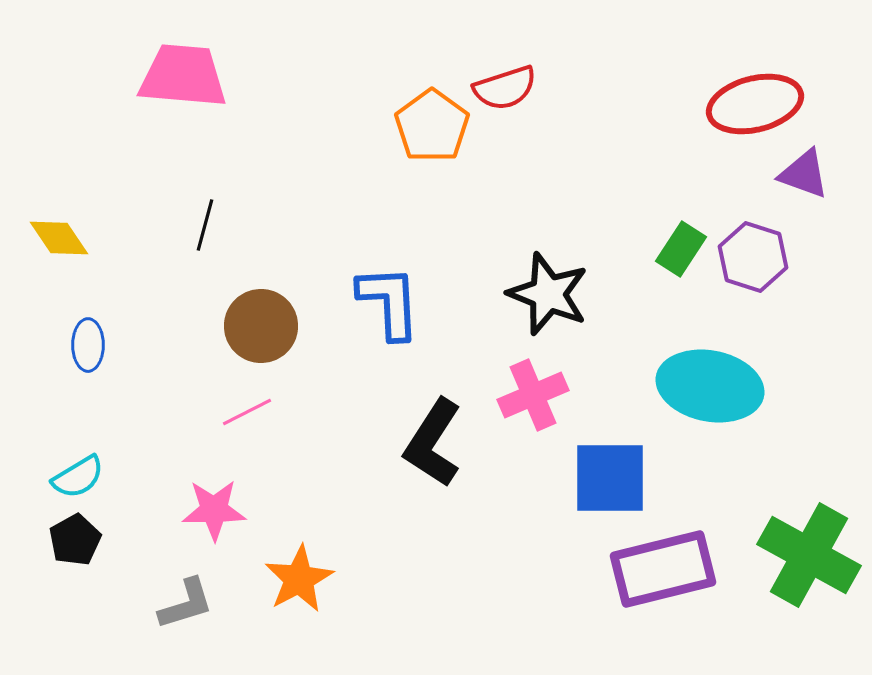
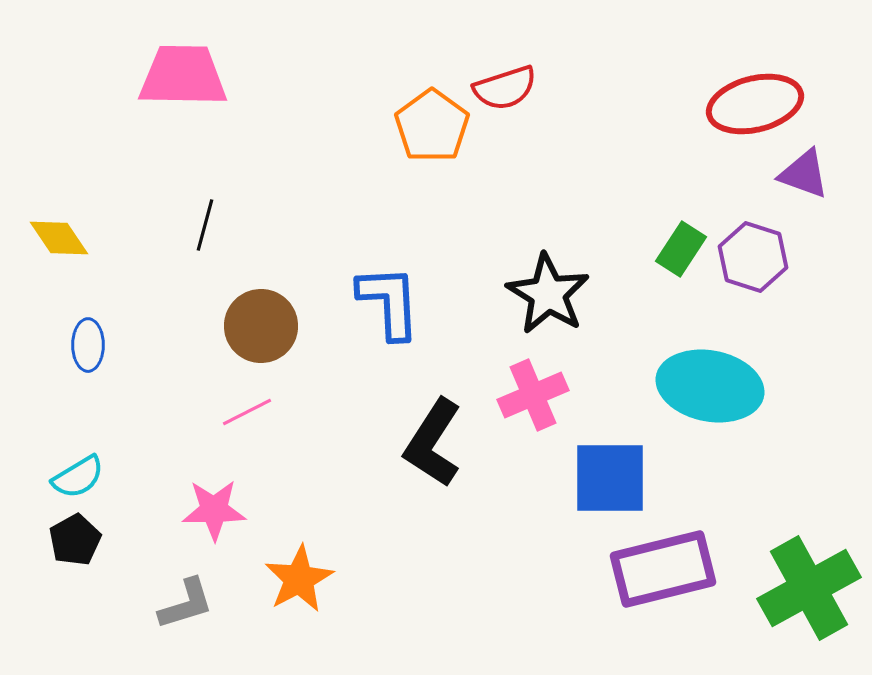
pink trapezoid: rotated 4 degrees counterclockwise
black star: rotated 10 degrees clockwise
green cross: moved 33 px down; rotated 32 degrees clockwise
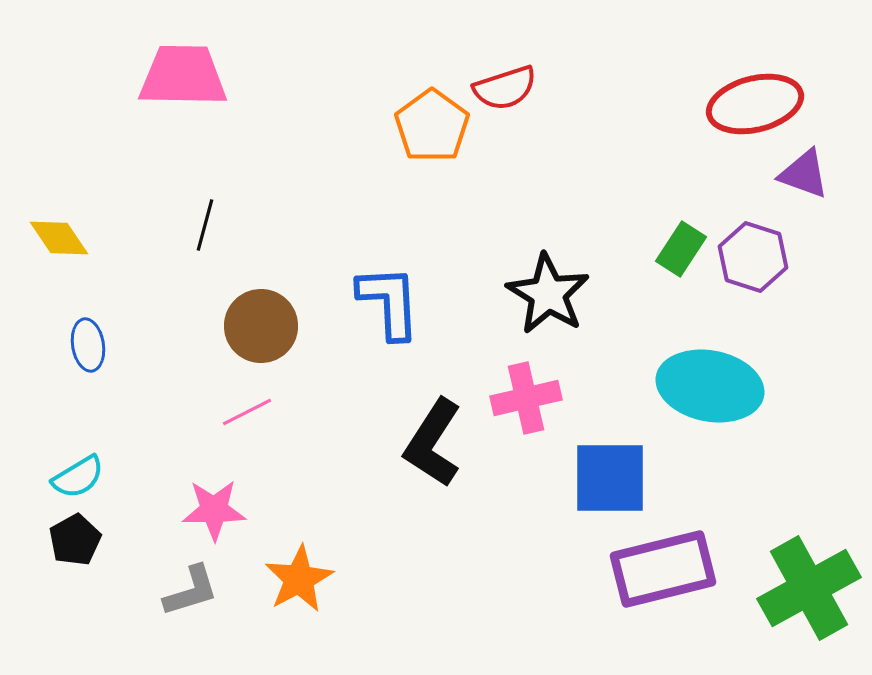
blue ellipse: rotated 9 degrees counterclockwise
pink cross: moved 7 px left, 3 px down; rotated 10 degrees clockwise
gray L-shape: moved 5 px right, 13 px up
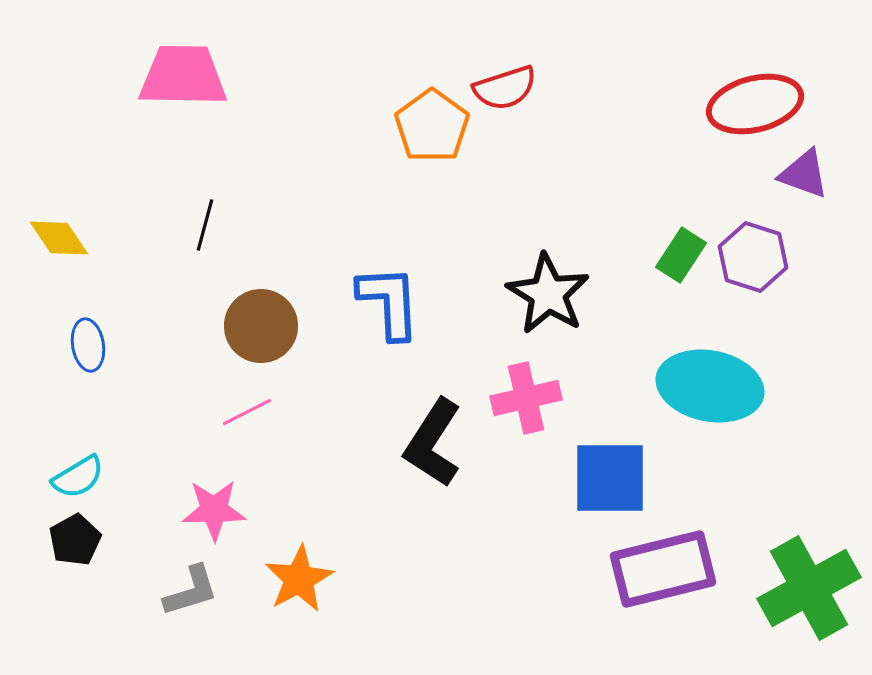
green rectangle: moved 6 px down
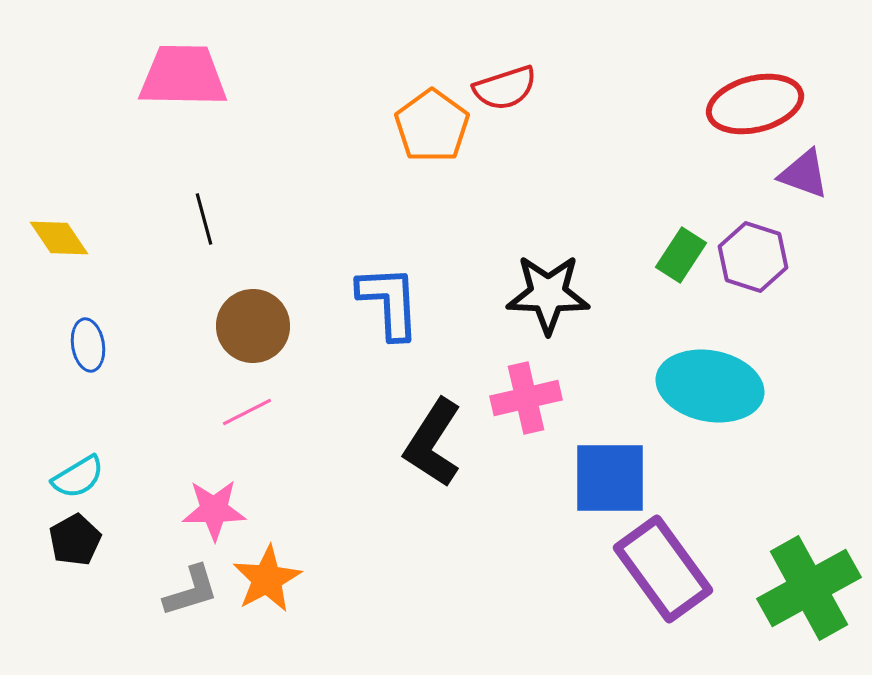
black line: moved 1 px left, 6 px up; rotated 30 degrees counterclockwise
black star: rotated 30 degrees counterclockwise
brown circle: moved 8 px left
purple rectangle: rotated 68 degrees clockwise
orange star: moved 32 px left
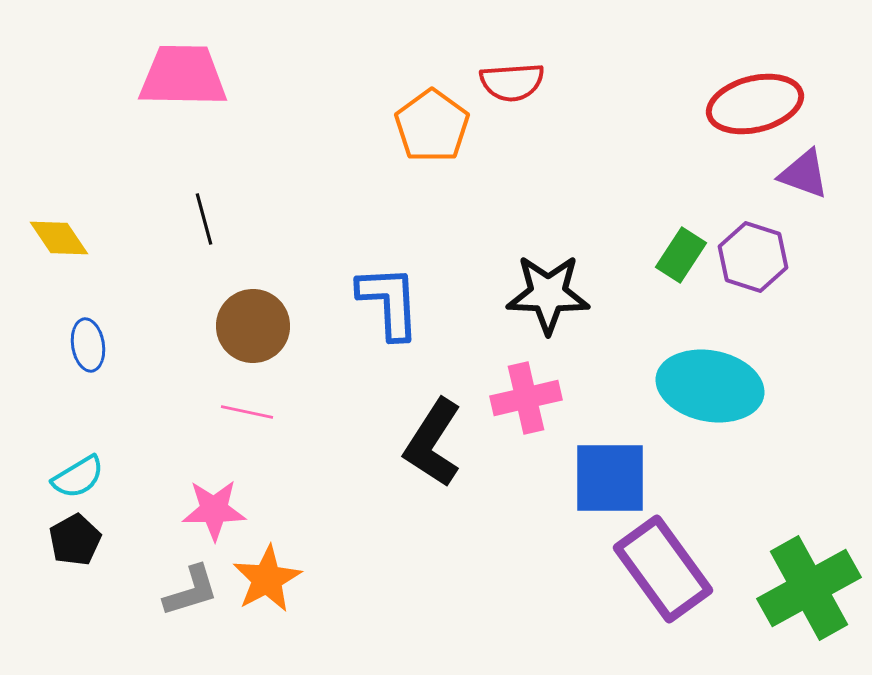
red semicircle: moved 7 px right, 6 px up; rotated 14 degrees clockwise
pink line: rotated 39 degrees clockwise
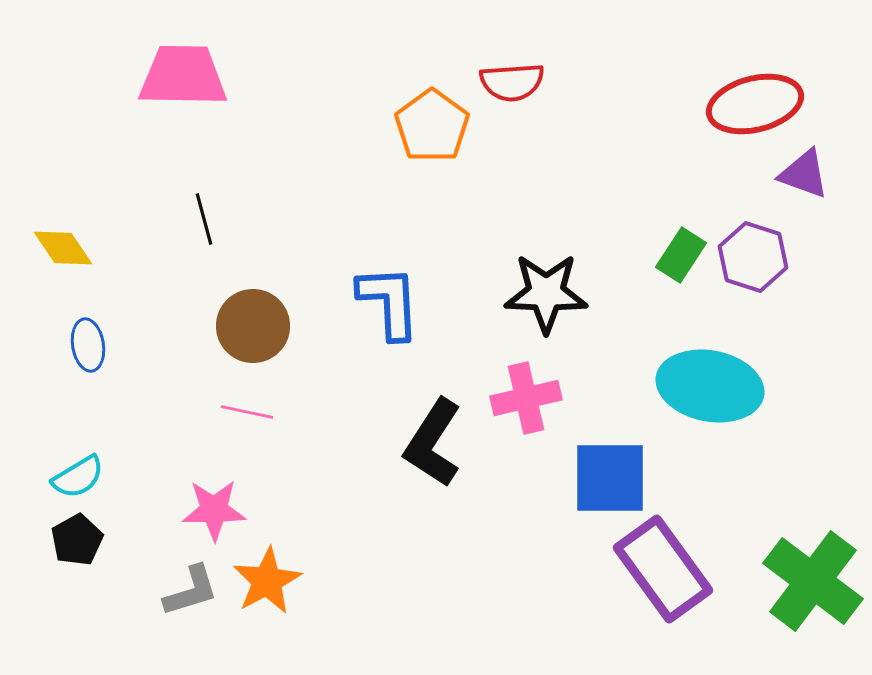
yellow diamond: moved 4 px right, 10 px down
black star: moved 2 px left, 1 px up
black pentagon: moved 2 px right
orange star: moved 2 px down
green cross: moved 4 px right, 7 px up; rotated 24 degrees counterclockwise
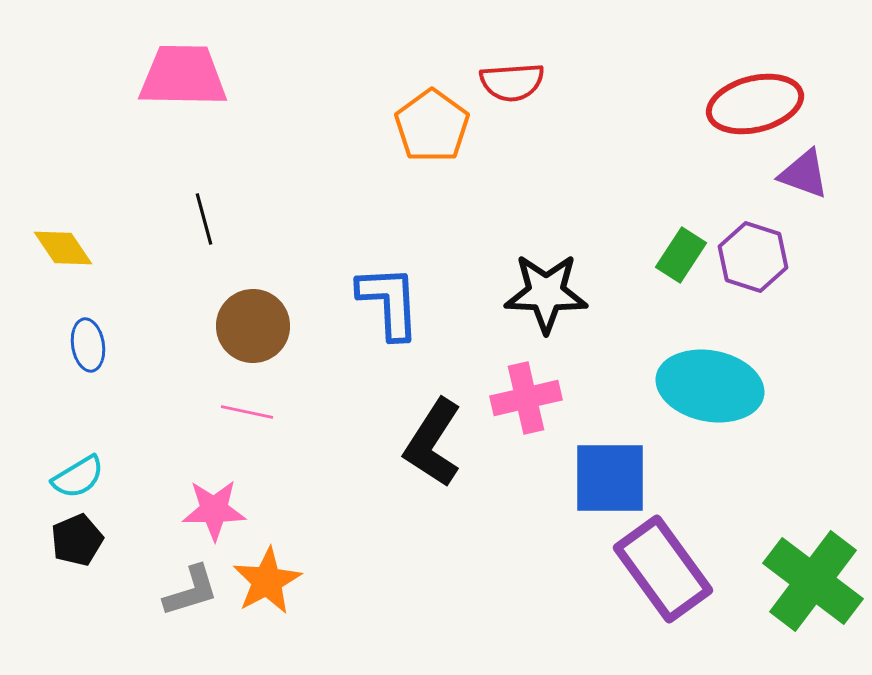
black pentagon: rotated 6 degrees clockwise
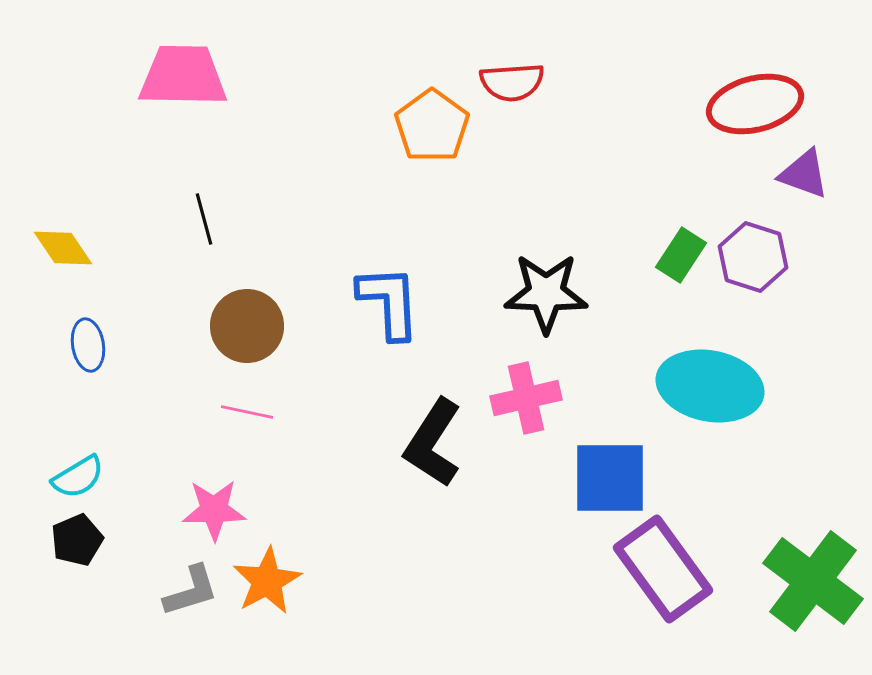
brown circle: moved 6 px left
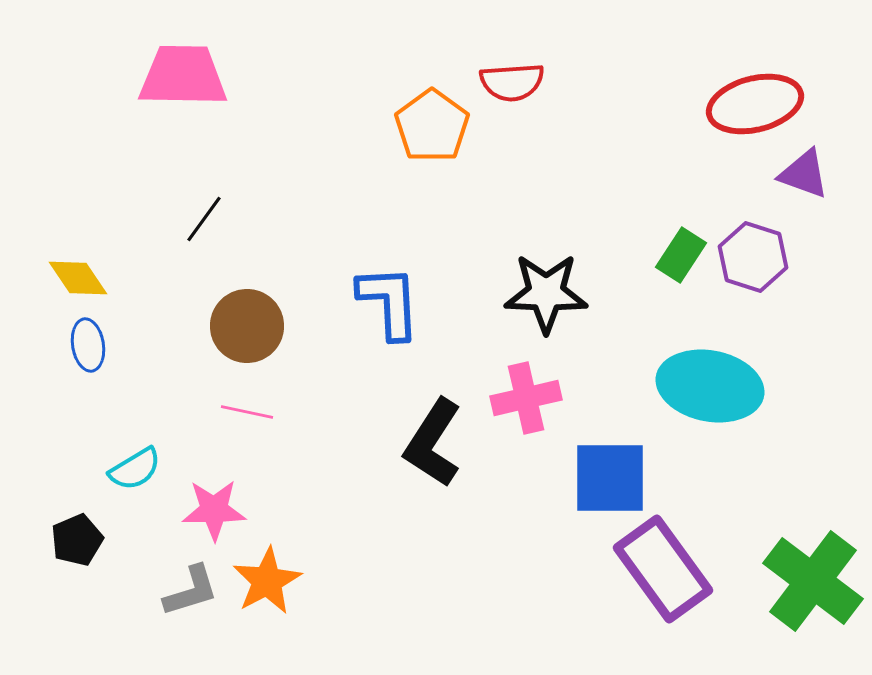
black line: rotated 51 degrees clockwise
yellow diamond: moved 15 px right, 30 px down
cyan semicircle: moved 57 px right, 8 px up
